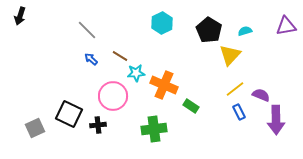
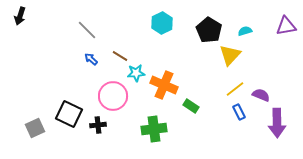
purple arrow: moved 1 px right, 3 px down
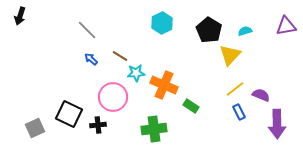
pink circle: moved 1 px down
purple arrow: moved 1 px down
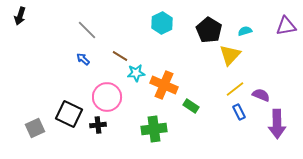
blue arrow: moved 8 px left
pink circle: moved 6 px left
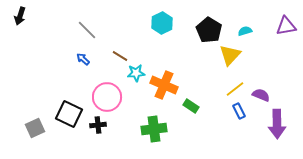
blue rectangle: moved 1 px up
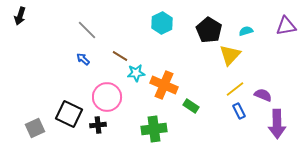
cyan semicircle: moved 1 px right
purple semicircle: moved 2 px right
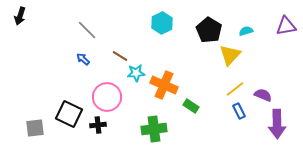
gray square: rotated 18 degrees clockwise
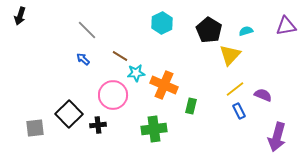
pink circle: moved 6 px right, 2 px up
green rectangle: rotated 70 degrees clockwise
black square: rotated 20 degrees clockwise
purple arrow: moved 13 px down; rotated 16 degrees clockwise
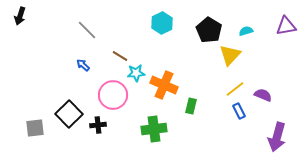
blue arrow: moved 6 px down
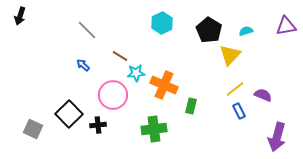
gray square: moved 2 px left, 1 px down; rotated 30 degrees clockwise
